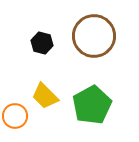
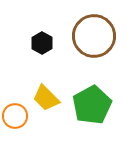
black hexagon: rotated 15 degrees clockwise
yellow trapezoid: moved 1 px right, 2 px down
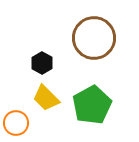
brown circle: moved 2 px down
black hexagon: moved 20 px down
orange circle: moved 1 px right, 7 px down
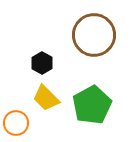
brown circle: moved 3 px up
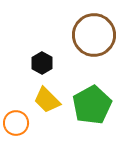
yellow trapezoid: moved 1 px right, 2 px down
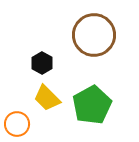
yellow trapezoid: moved 2 px up
orange circle: moved 1 px right, 1 px down
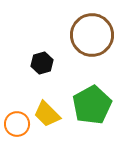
brown circle: moved 2 px left
black hexagon: rotated 15 degrees clockwise
yellow trapezoid: moved 16 px down
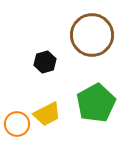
black hexagon: moved 3 px right, 1 px up
green pentagon: moved 4 px right, 2 px up
yellow trapezoid: rotated 72 degrees counterclockwise
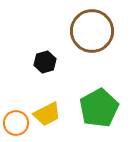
brown circle: moved 4 px up
green pentagon: moved 3 px right, 5 px down
orange circle: moved 1 px left, 1 px up
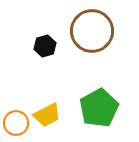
black hexagon: moved 16 px up
yellow trapezoid: moved 1 px down
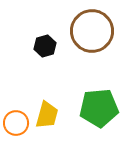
green pentagon: rotated 24 degrees clockwise
yellow trapezoid: rotated 48 degrees counterclockwise
